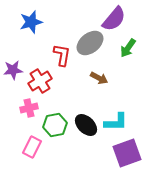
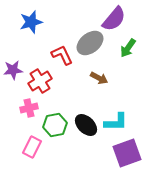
red L-shape: rotated 35 degrees counterclockwise
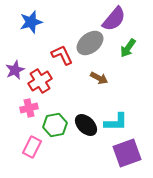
purple star: moved 2 px right; rotated 18 degrees counterclockwise
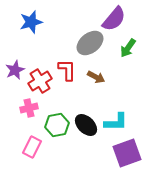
red L-shape: moved 5 px right, 15 px down; rotated 25 degrees clockwise
brown arrow: moved 3 px left, 1 px up
green hexagon: moved 2 px right
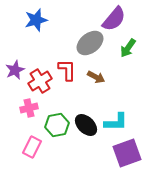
blue star: moved 5 px right, 2 px up
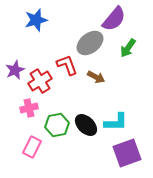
red L-shape: moved 5 px up; rotated 20 degrees counterclockwise
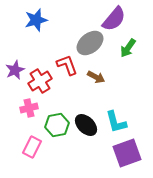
cyan L-shape: rotated 75 degrees clockwise
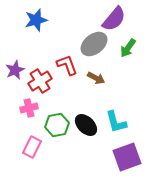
gray ellipse: moved 4 px right, 1 px down
brown arrow: moved 1 px down
purple square: moved 4 px down
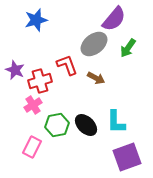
purple star: rotated 24 degrees counterclockwise
red cross: rotated 15 degrees clockwise
pink cross: moved 4 px right, 3 px up; rotated 18 degrees counterclockwise
cyan L-shape: rotated 15 degrees clockwise
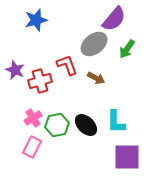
green arrow: moved 1 px left, 1 px down
pink cross: moved 13 px down
purple square: rotated 20 degrees clockwise
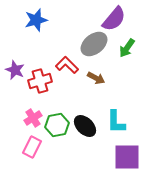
green arrow: moved 1 px up
red L-shape: rotated 25 degrees counterclockwise
black ellipse: moved 1 px left, 1 px down
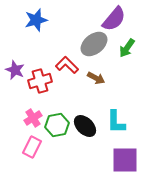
purple square: moved 2 px left, 3 px down
